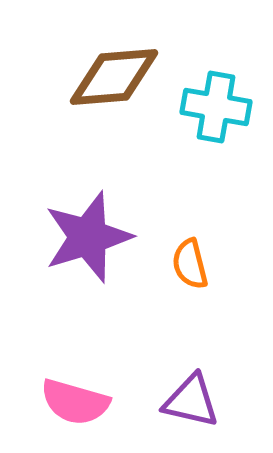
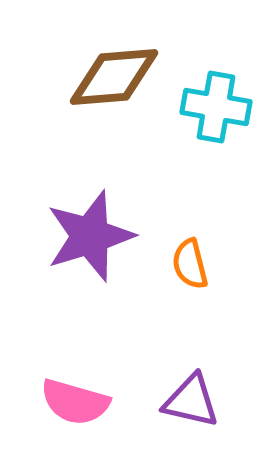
purple star: moved 2 px right, 1 px up
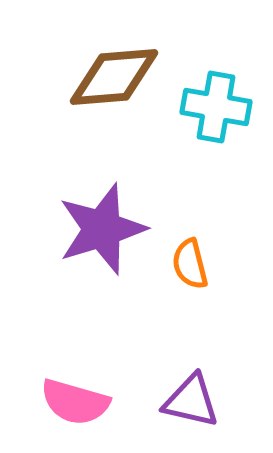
purple star: moved 12 px right, 7 px up
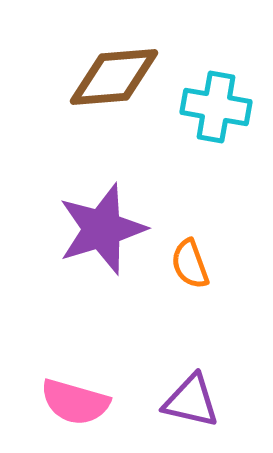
orange semicircle: rotated 6 degrees counterclockwise
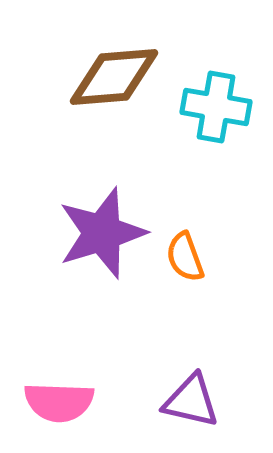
purple star: moved 4 px down
orange semicircle: moved 5 px left, 7 px up
pink semicircle: moved 16 px left; rotated 14 degrees counterclockwise
